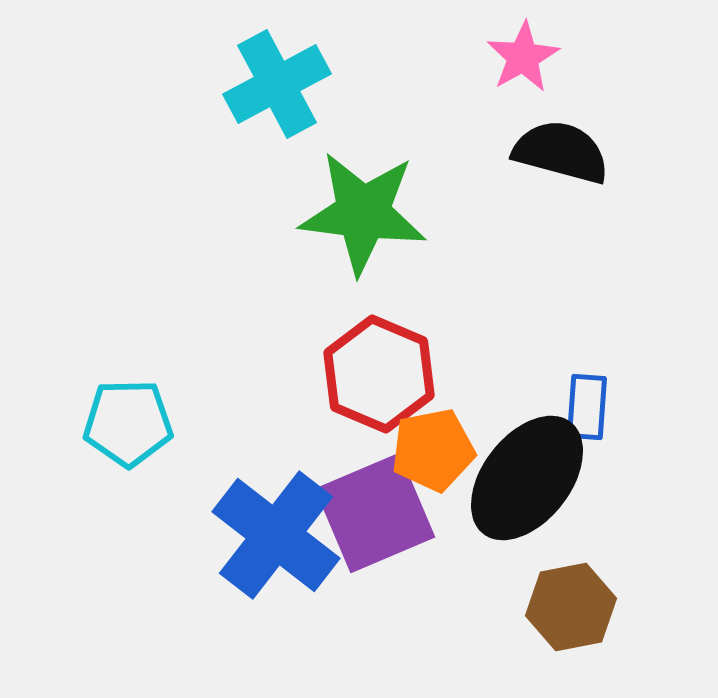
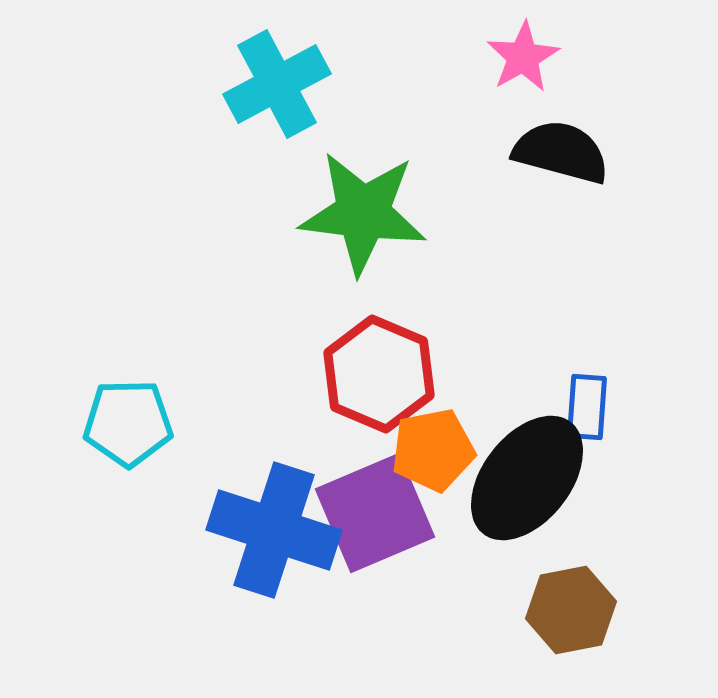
blue cross: moved 2 px left, 5 px up; rotated 20 degrees counterclockwise
brown hexagon: moved 3 px down
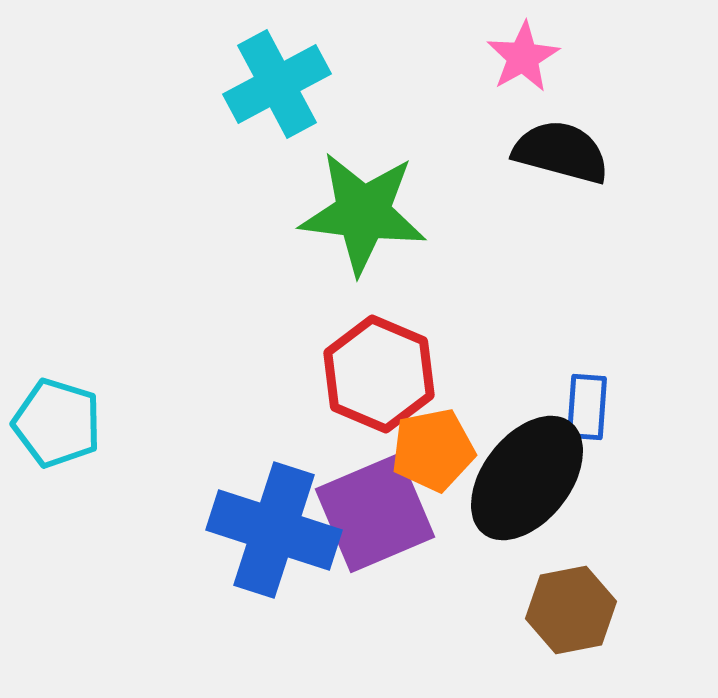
cyan pentagon: moved 71 px left; rotated 18 degrees clockwise
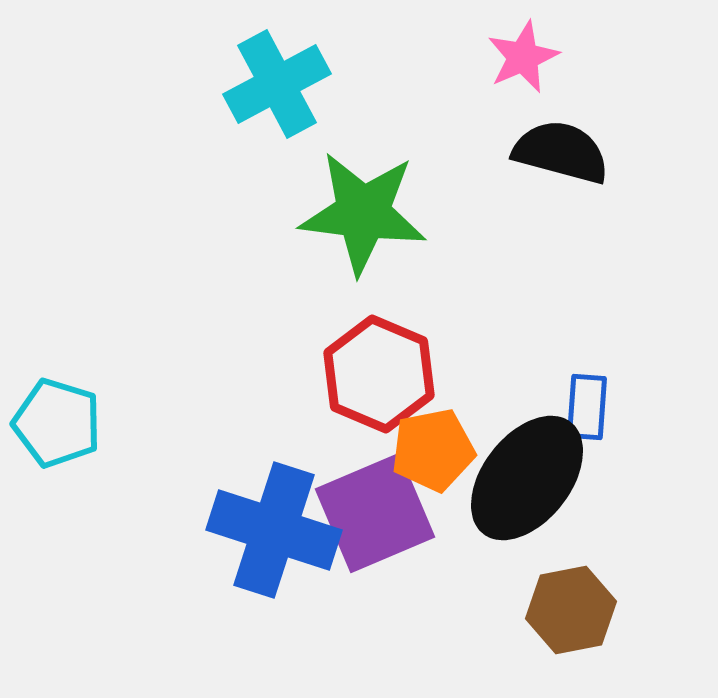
pink star: rotated 6 degrees clockwise
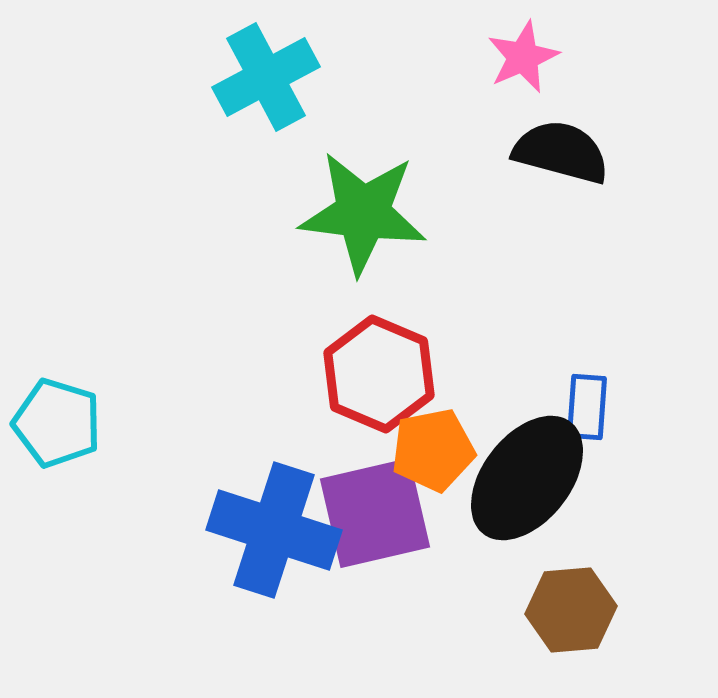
cyan cross: moved 11 px left, 7 px up
purple square: rotated 10 degrees clockwise
brown hexagon: rotated 6 degrees clockwise
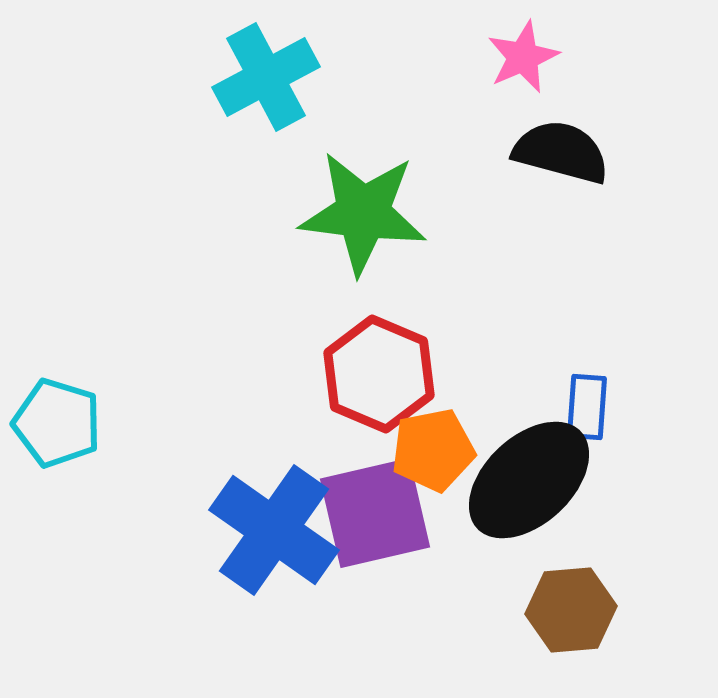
black ellipse: moved 2 px right, 2 px down; rotated 9 degrees clockwise
blue cross: rotated 17 degrees clockwise
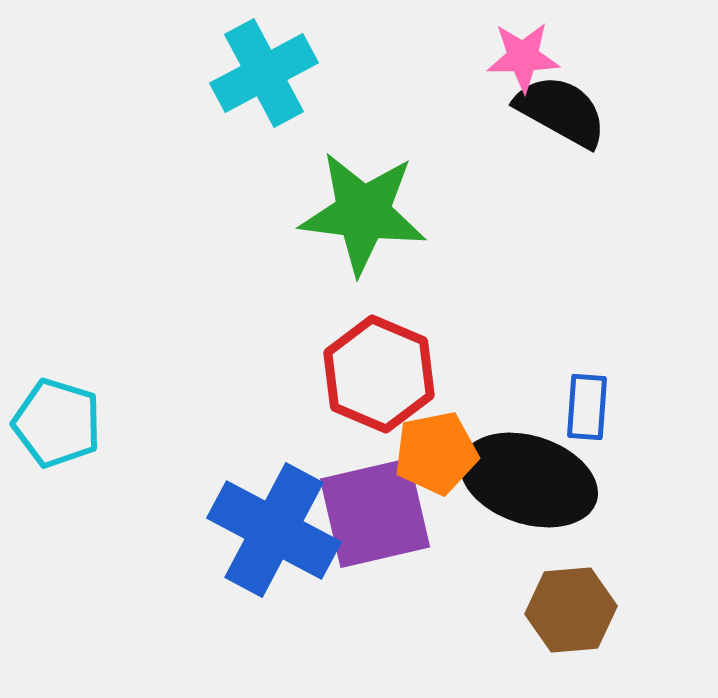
pink star: rotated 22 degrees clockwise
cyan cross: moved 2 px left, 4 px up
black semicircle: moved 41 px up; rotated 14 degrees clockwise
orange pentagon: moved 3 px right, 3 px down
black ellipse: rotated 61 degrees clockwise
blue cross: rotated 7 degrees counterclockwise
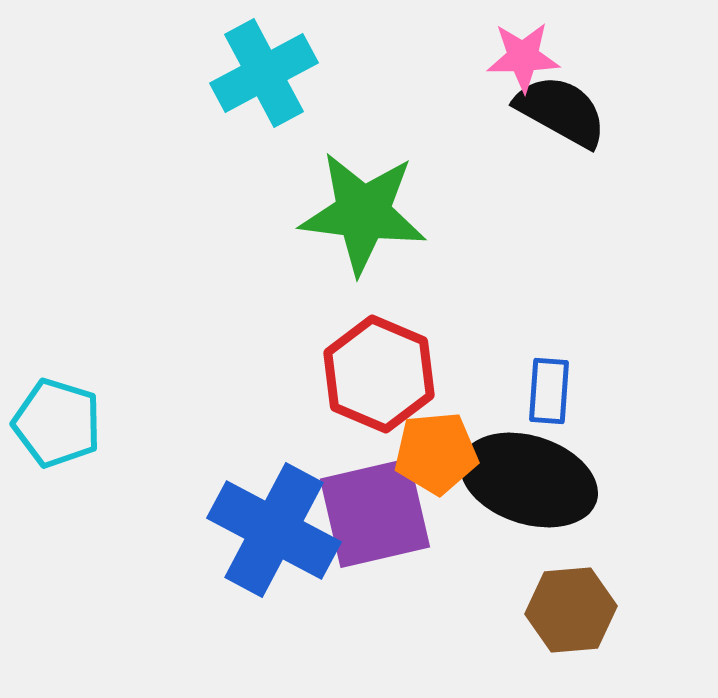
blue rectangle: moved 38 px left, 16 px up
orange pentagon: rotated 6 degrees clockwise
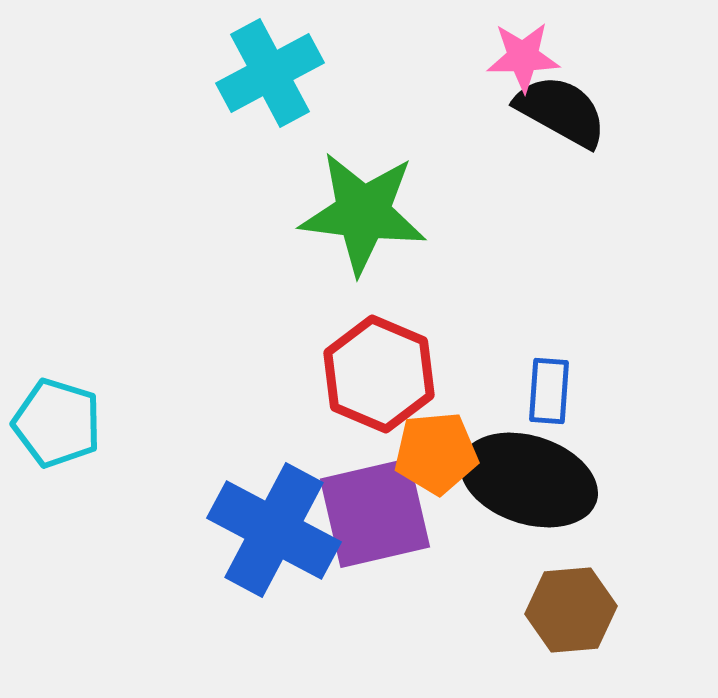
cyan cross: moved 6 px right
